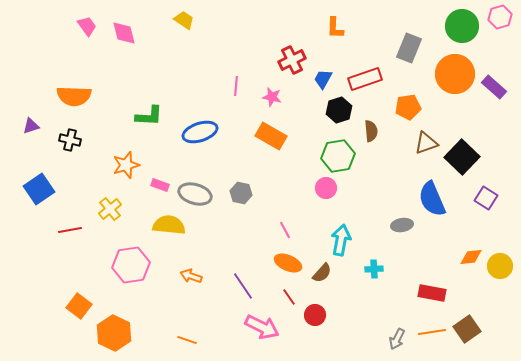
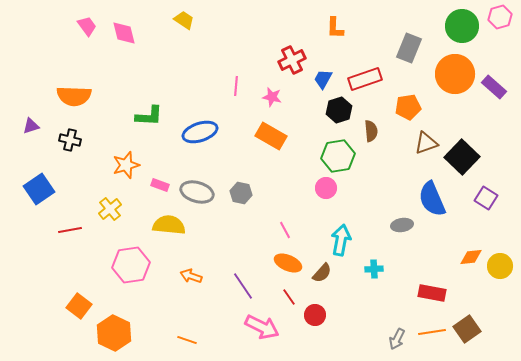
gray ellipse at (195, 194): moved 2 px right, 2 px up
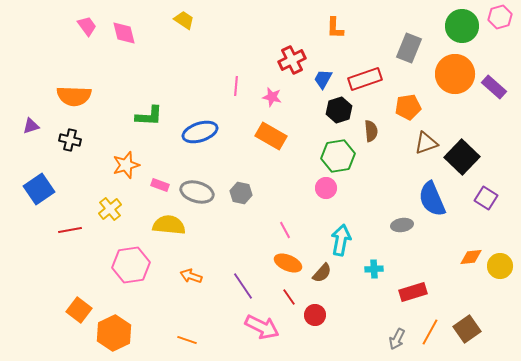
red rectangle at (432, 293): moved 19 px left, 1 px up; rotated 28 degrees counterclockwise
orange square at (79, 306): moved 4 px down
orange line at (432, 332): moved 2 px left; rotated 52 degrees counterclockwise
orange hexagon at (114, 333): rotated 8 degrees clockwise
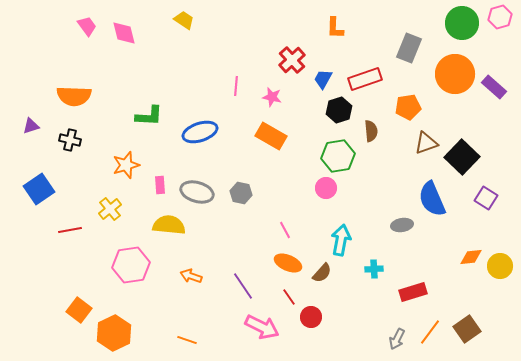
green circle at (462, 26): moved 3 px up
red cross at (292, 60): rotated 16 degrees counterclockwise
pink rectangle at (160, 185): rotated 66 degrees clockwise
red circle at (315, 315): moved 4 px left, 2 px down
orange line at (430, 332): rotated 8 degrees clockwise
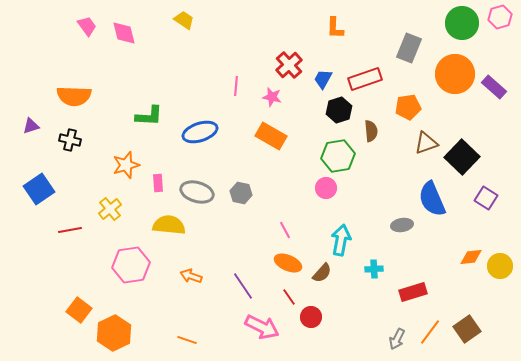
red cross at (292, 60): moved 3 px left, 5 px down
pink rectangle at (160, 185): moved 2 px left, 2 px up
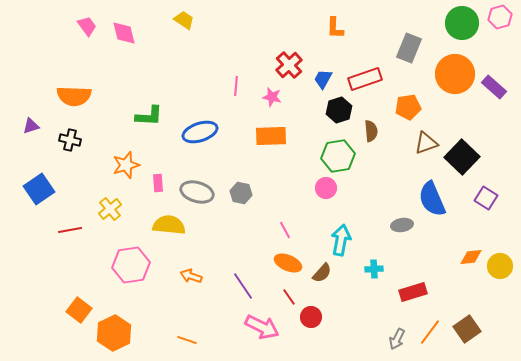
orange rectangle at (271, 136): rotated 32 degrees counterclockwise
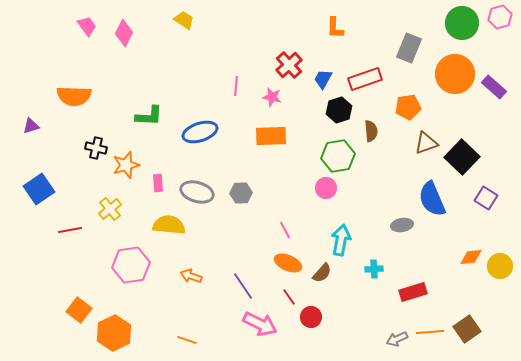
pink diamond at (124, 33): rotated 40 degrees clockwise
black cross at (70, 140): moved 26 px right, 8 px down
gray hexagon at (241, 193): rotated 15 degrees counterclockwise
pink arrow at (262, 327): moved 2 px left, 3 px up
orange line at (430, 332): rotated 48 degrees clockwise
gray arrow at (397, 339): rotated 40 degrees clockwise
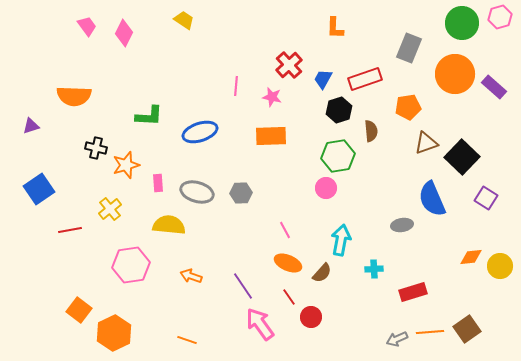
pink arrow at (260, 324): rotated 152 degrees counterclockwise
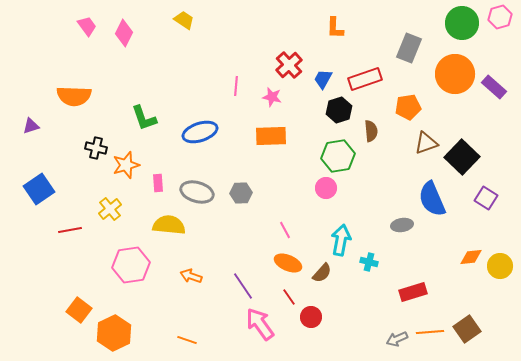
green L-shape at (149, 116): moved 5 px left, 2 px down; rotated 68 degrees clockwise
cyan cross at (374, 269): moved 5 px left, 7 px up; rotated 18 degrees clockwise
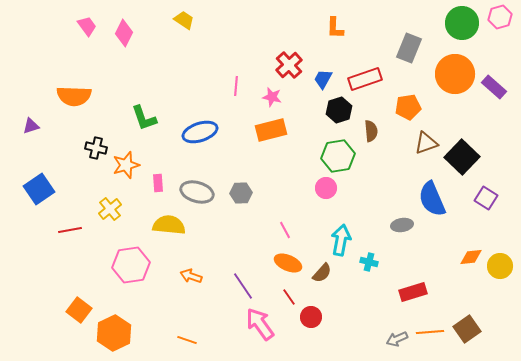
orange rectangle at (271, 136): moved 6 px up; rotated 12 degrees counterclockwise
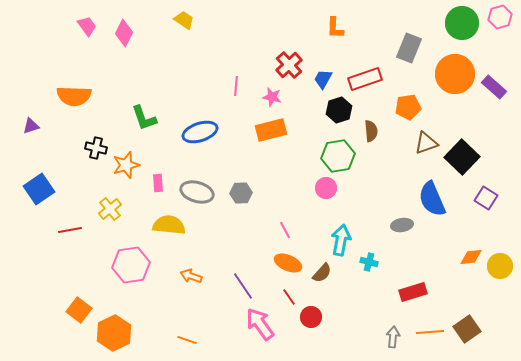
gray arrow at (397, 339): moved 4 px left, 2 px up; rotated 120 degrees clockwise
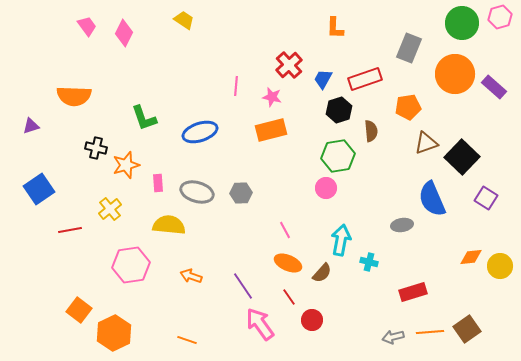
red circle at (311, 317): moved 1 px right, 3 px down
gray arrow at (393, 337): rotated 110 degrees counterclockwise
